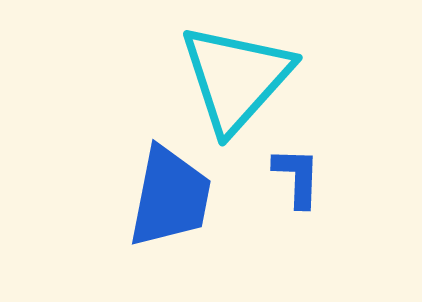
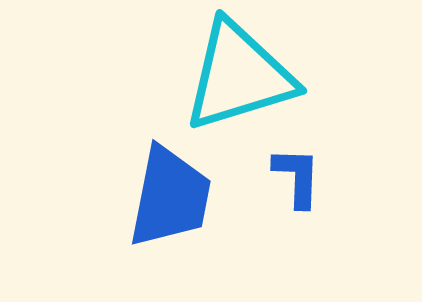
cyan triangle: moved 3 px right, 2 px up; rotated 31 degrees clockwise
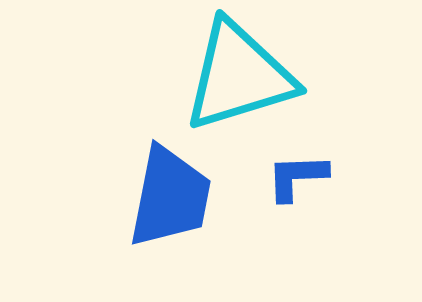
blue L-shape: rotated 94 degrees counterclockwise
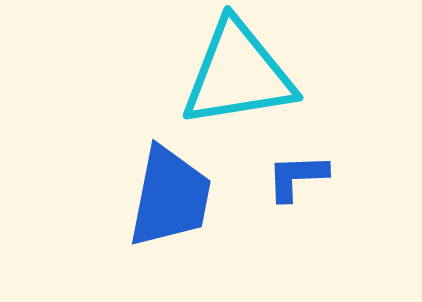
cyan triangle: moved 1 px left, 2 px up; rotated 8 degrees clockwise
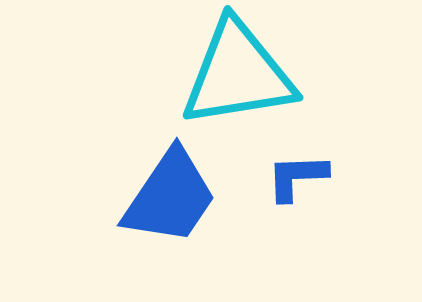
blue trapezoid: rotated 23 degrees clockwise
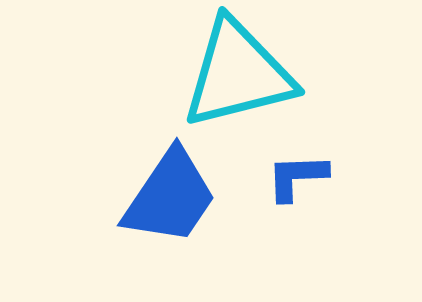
cyan triangle: rotated 5 degrees counterclockwise
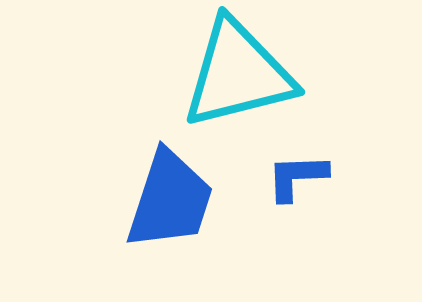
blue trapezoid: moved 3 px down; rotated 16 degrees counterclockwise
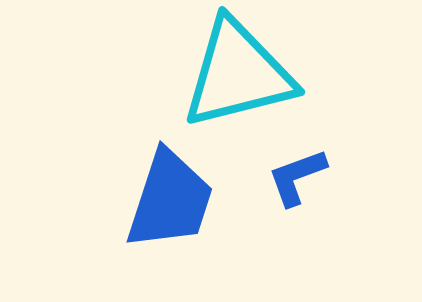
blue L-shape: rotated 18 degrees counterclockwise
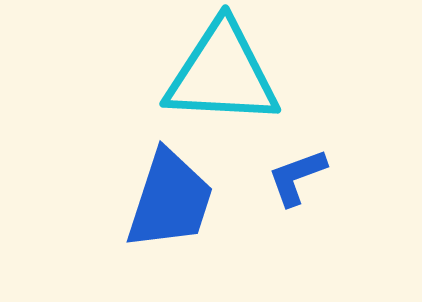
cyan triangle: moved 16 px left; rotated 17 degrees clockwise
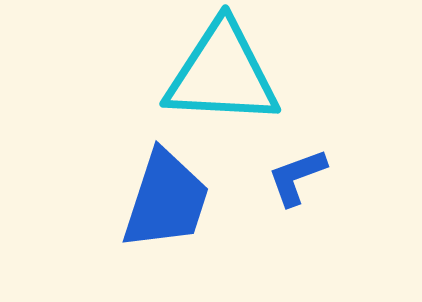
blue trapezoid: moved 4 px left
